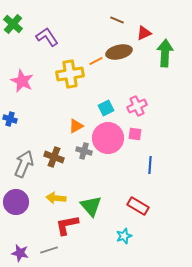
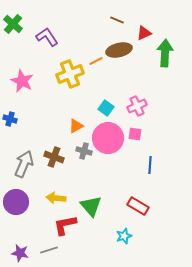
brown ellipse: moved 2 px up
yellow cross: rotated 12 degrees counterclockwise
cyan square: rotated 28 degrees counterclockwise
red L-shape: moved 2 px left
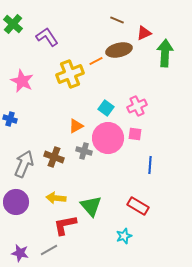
gray line: rotated 12 degrees counterclockwise
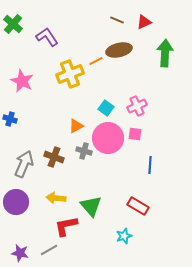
red triangle: moved 11 px up
red L-shape: moved 1 px right, 1 px down
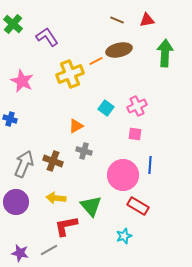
red triangle: moved 3 px right, 2 px up; rotated 14 degrees clockwise
pink circle: moved 15 px right, 37 px down
brown cross: moved 1 px left, 4 px down
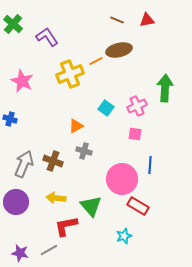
green arrow: moved 35 px down
pink circle: moved 1 px left, 4 px down
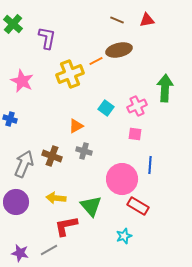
purple L-shape: moved 1 px down; rotated 45 degrees clockwise
brown cross: moved 1 px left, 5 px up
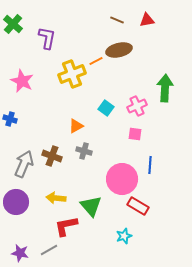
yellow cross: moved 2 px right
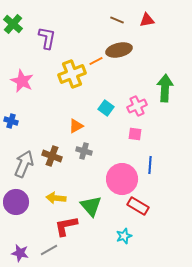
blue cross: moved 1 px right, 2 px down
